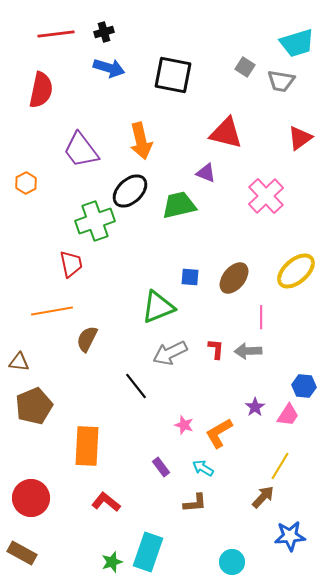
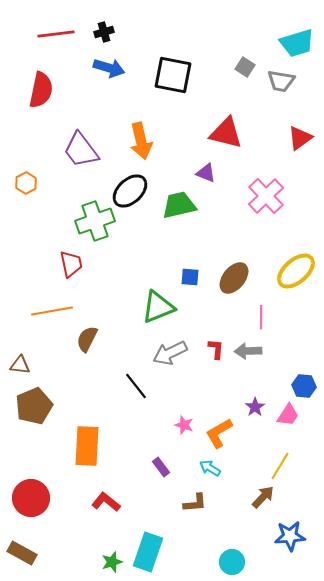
brown triangle at (19, 362): moved 1 px right, 3 px down
cyan arrow at (203, 468): moved 7 px right
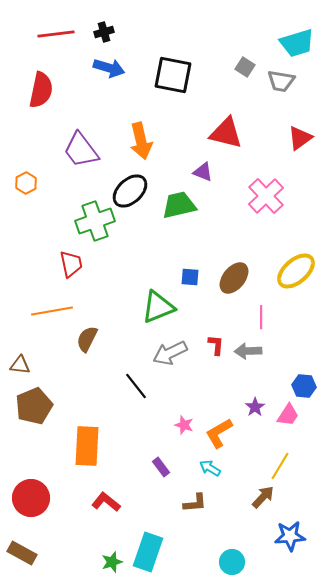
purple triangle at (206, 173): moved 3 px left, 1 px up
red L-shape at (216, 349): moved 4 px up
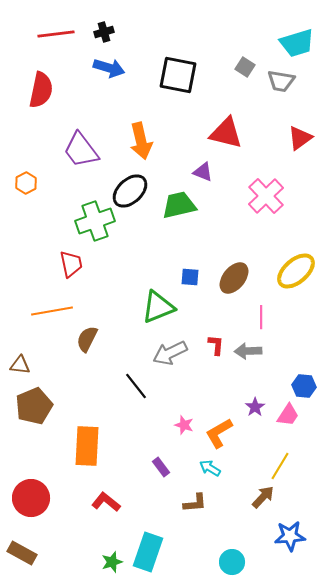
black square at (173, 75): moved 5 px right
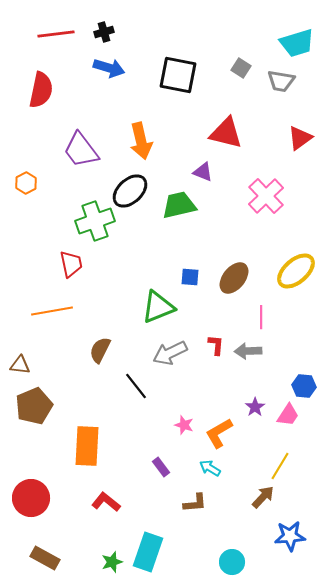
gray square at (245, 67): moved 4 px left, 1 px down
brown semicircle at (87, 339): moved 13 px right, 11 px down
brown rectangle at (22, 553): moved 23 px right, 5 px down
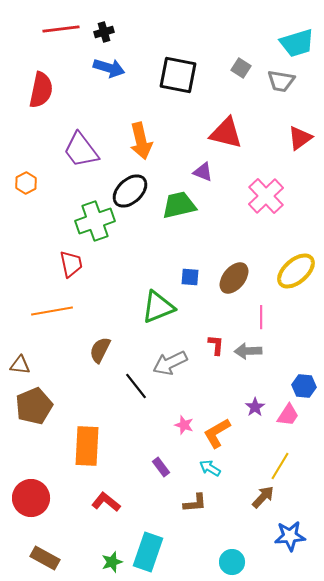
red line at (56, 34): moved 5 px right, 5 px up
gray arrow at (170, 353): moved 10 px down
orange L-shape at (219, 433): moved 2 px left
